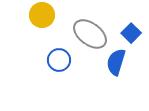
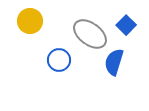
yellow circle: moved 12 px left, 6 px down
blue square: moved 5 px left, 8 px up
blue semicircle: moved 2 px left
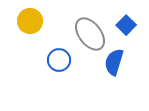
gray ellipse: rotated 16 degrees clockwise
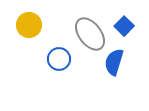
yellow circle: moved 1 px left, 4 px down
blue square: moved 2 px left, 1 px down
blue circle: moved 1 px up
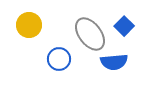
blue semicircle: rotated 112 degrees counterclockwise
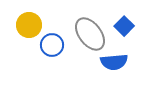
blue circle: moved 7 px left, 14 px up
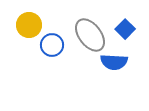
blue square: moved 1 px right, 3 px down
gray ellipse: moved 1 px down
blue semicircle: rotated 8 degrees clockwise
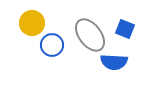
yellow circle: moved 3 px right, 2 px up
blue square: rotated 24 degrees counterclockwise
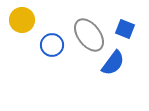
yellow circle: moved 10 px left, 3 px up
gray ellipse: moved 1 px left
blue semicircle: moved 1 px left, 1 px down; rotated 56 degrees counterclockwise
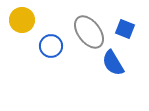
gray ellipse: moved 3 px up
blue circle: moved 1 px left, 1 px down
blue semicircle: rotated 112 degrees clockwise
